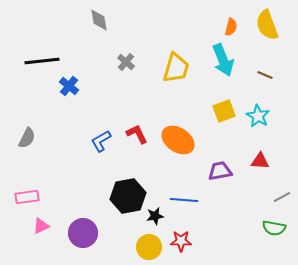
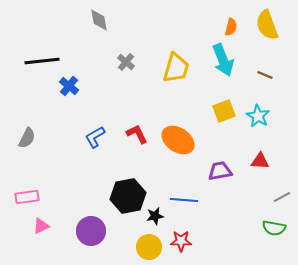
blue L-shape: moved 6 px left, 4 px up
purple circle: moved 8 px right, 2 px up
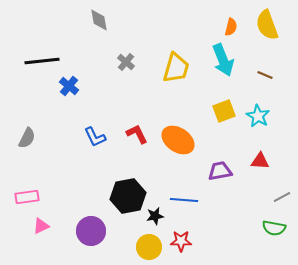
blue L-shape: rotated 85 degrees counterclockwise
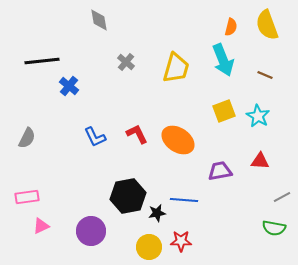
black star: moved 2 px right, 3 px up
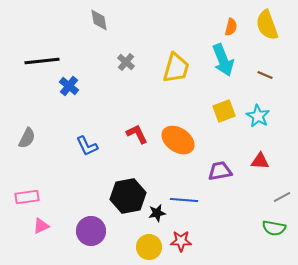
blue L-shape: moved 8 px left, 9 px down
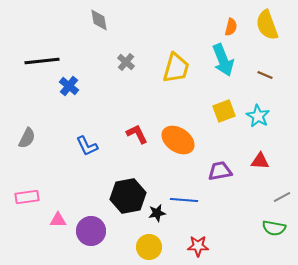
pink triangle: moved 17 px right, 6 px up; rotated 24 degrees clockwise
red star: moved 17 px right, 5 px down
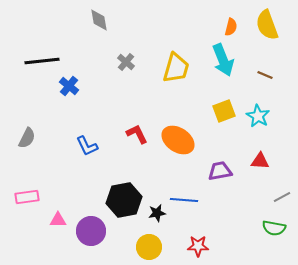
black hexagon: moved 4 px left, 4 px down
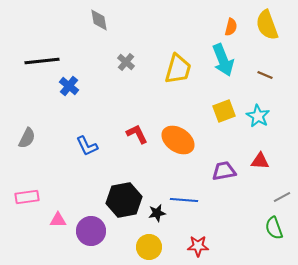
yellow trapezoid: moved 2 px right, 1 px down
purple trapezoid: moved 4 px right
green semicircle: rotated 60 degrees clockwise
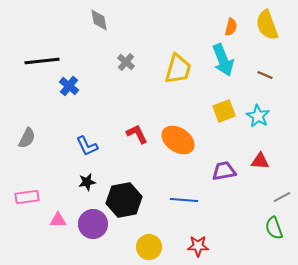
black star: moved 70 px left, 31 px up
purple circle: moved 2 px right, 7 px up
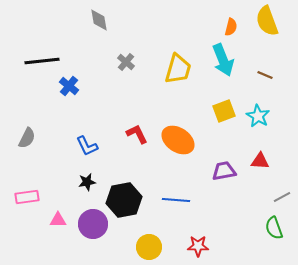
yellow semicircle: moved 4 px up
blue line: moved 8 px left
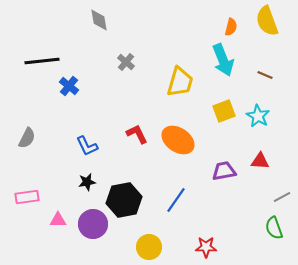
yellow trapezoid: moved 2 px right, 13 px down
blue line: rotated 60 degrees counterclockwise
red star: moved 8 px right, 1 px down
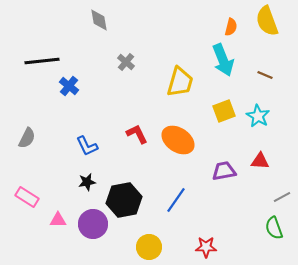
pink rectangle: rotated 40 degrees clockwise
